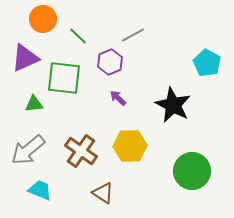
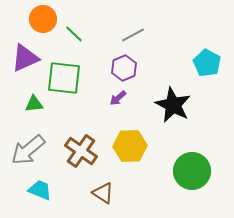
green line: moved 4 px left, 2 px up
purple hexagon: moved 14 px right, 6 px down
purple arrow: rotated 84 degrees counterclockwise
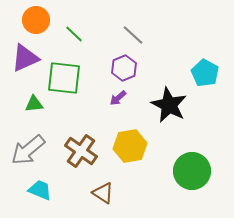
orange circle: moved 7 px left, 1 px down
gray line: rotated 70 degrees clockwise
cyan pentagon: moved 2 px left, 10 px down
black star: moved 4 px left
yellow hexagon: rotated 8 degrees counterclockwise
